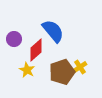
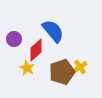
yellow star: moved 2 px up
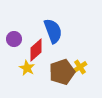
blue semicircle: rotated 20 degrees clockwise
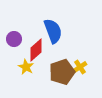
yellow star: moved 1 px left, 1 px up
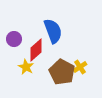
brown pentagon: rotated 25 degrees counterclockwise
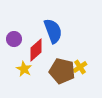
yellow star: moved 2 px left, 2 px down
brown pentagon: moved 1 px up; rotated 15 degrees counterclockwise
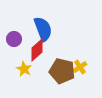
blue semicircle: moved 10 px left, 2 px up
red diamond: moved 1 px right
